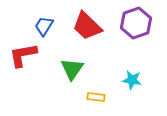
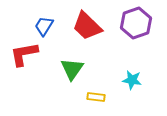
red L-shape: moved 1 px right, 1 px up
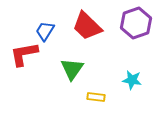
blue trapezoid: moved 1 px right, 5 px down
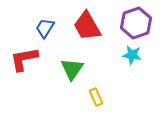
red trapezoid: rotated 16 degrees clockwise
blue trapezoid: moved 3 px up
red L-shape: moved 5 px down
cyan star: moved 25 px up
yellow rectangle: rotated 60 degrees clockwise
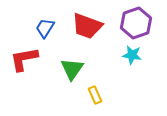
red trapezoid: rotated 40 degrees counterclockwise
yellow rectangle: moved 1 px left, 2 px up
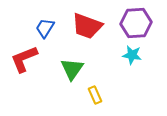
purple hexagon: rotated 16 degrees clockwise
red L-shape: rotated 12 degrees counterclockwise
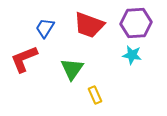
red trapezoid: moved 2 px right, 1 px up
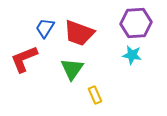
red trapezoid: moved 10 px left, 8 px down
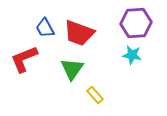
blue trapezoid: rotated 60 degrees counterclockwise
yellow rectangle: rotated 18 degrees counterclockwise
